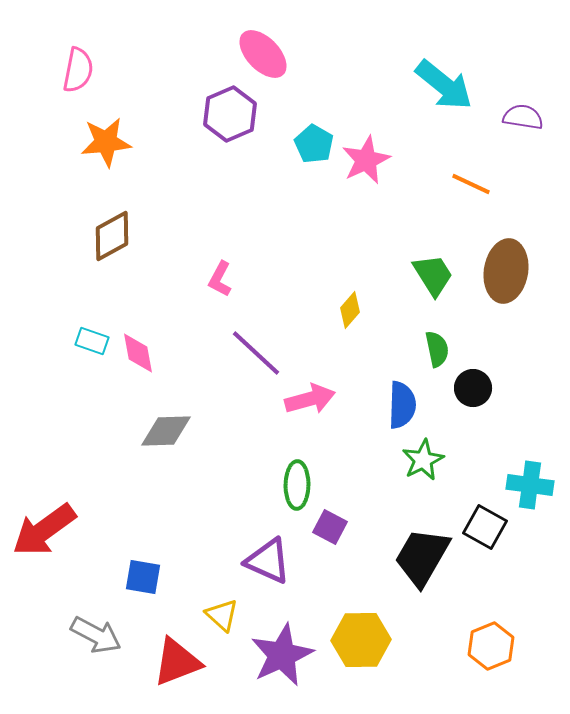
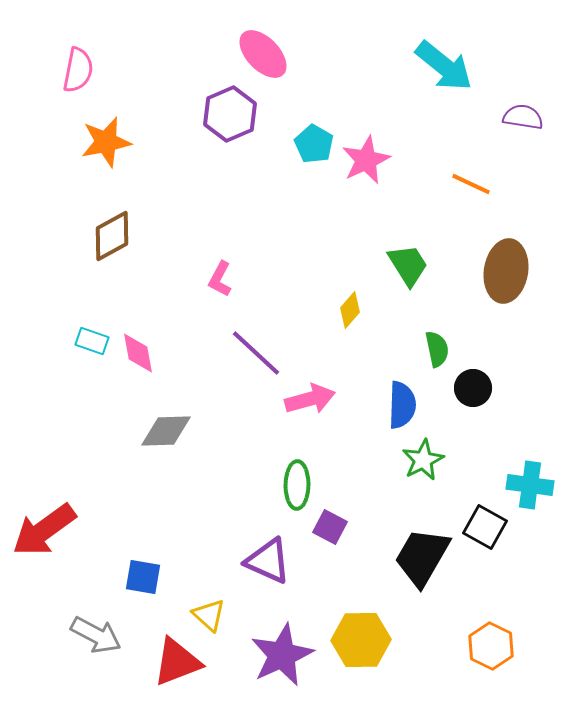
cyan arrow: moved 19 px up
orange star: rotated 6 degrees counterclockwise
green trapezoid: moved 25 px left, 10 px up
yellow triangle: moved 13 px left
orange hexagon: rotated 12 degrees counterclockwise
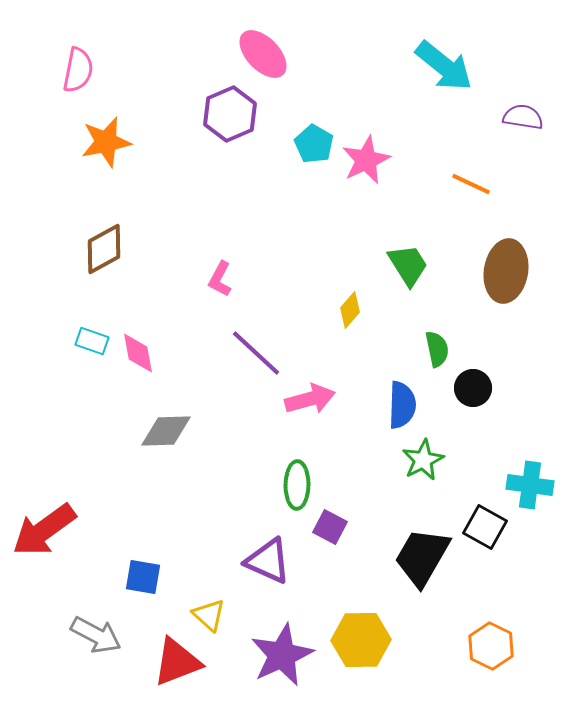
brown diamond: moved 8 px left, 13 px down
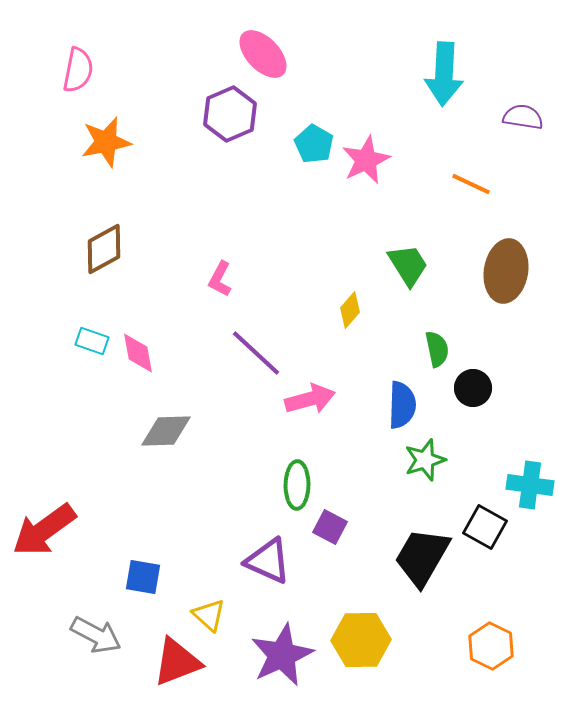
cyan arrow: moved 8 px down; rotated 54 degrees clockwise
green star: moved 2 px right; rotated 9 degrees clockwise
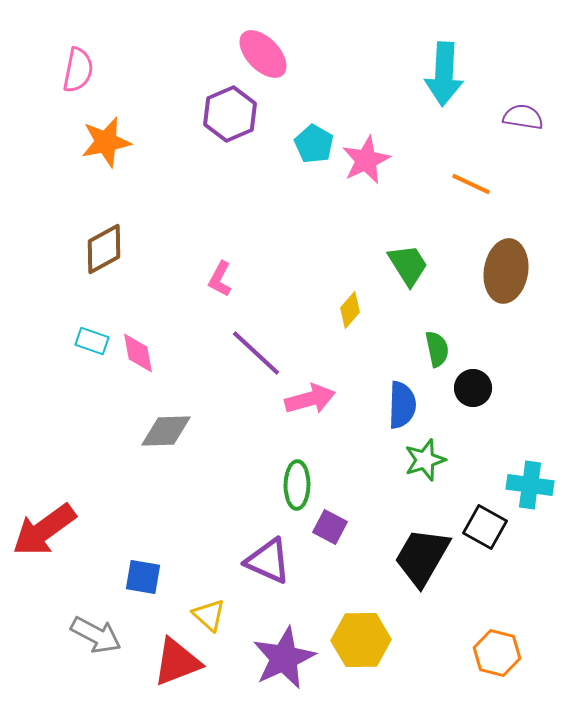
orange hexagon: moved 6 px right, 7 px down; rotated 12 degrees counterclockwise
purple star: moved 2 px right, 3 px down
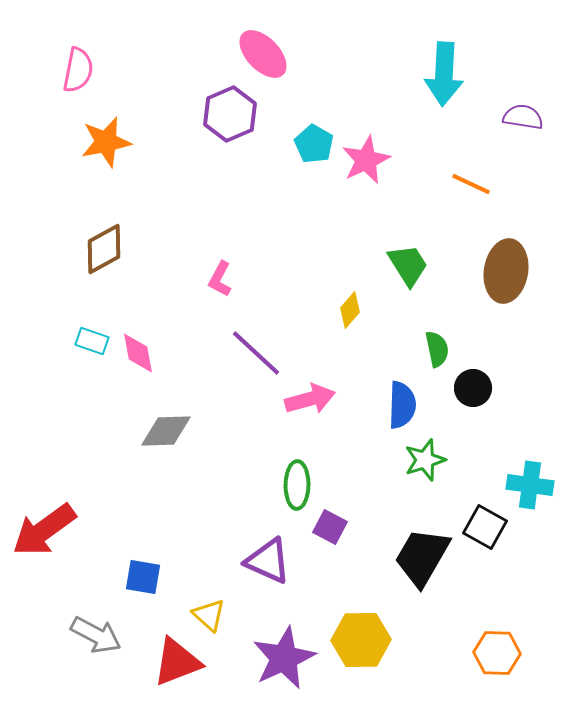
orange hexagon: rotated 12 degrees counterclockwise
